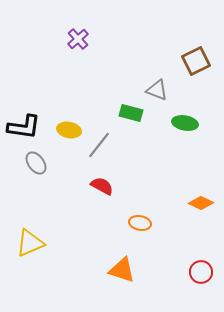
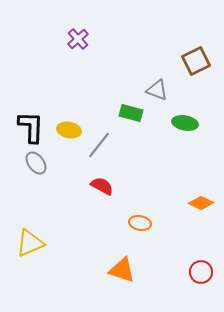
black L-shape: moved 7 px right; rotated 96 degrees counterclockwise
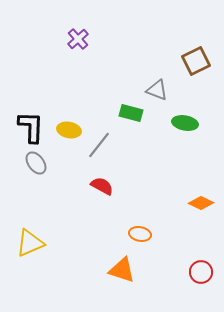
orange ellipse: moved 11 px down
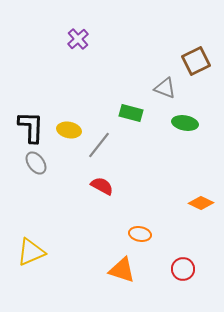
gray triangle: moved 8 px right, 2 px up
yellow triangle: moved 1 px right, 9 px down
red circle: moved 18 px left, 3 px up
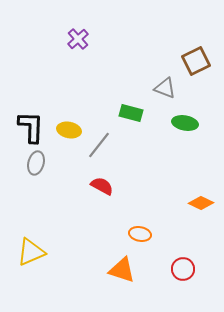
gray ellipse: rotated 50 degrees clockwise
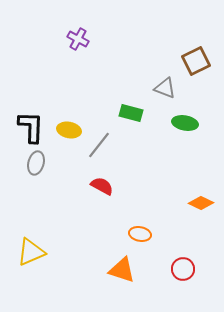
purple cross: rotated 20 degrees counterclockwise
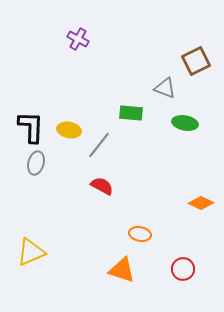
green rectangle: rotated 10 degrees counterclockwise
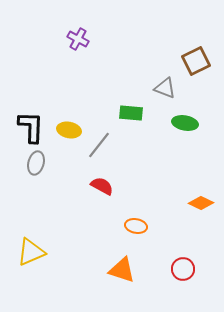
orange ellipse: moved 4 px left, 8 px up
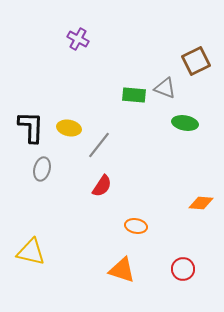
green rectangle: moved 3 px right, 18 px up
yellow ellipse: moved 2 px up
gray ellipse: moved 6 px right, 6 px down
red semicircle: rotated 95 degrees clockwise
orange diamond: rotated 20 degrees counterclockwise
yellow triangle: rotated 36 degrees clockwise
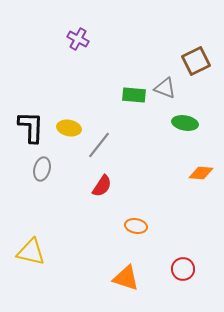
orange diamond: moved 30 px up
orange triangle: moved 4 px right, 8 px down
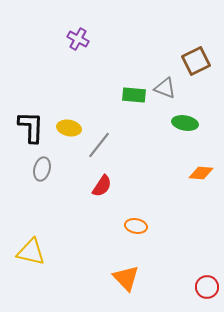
red circle: moved 24 px right, 18 px down
orange triangle: rotated 28 degrees clockwise
